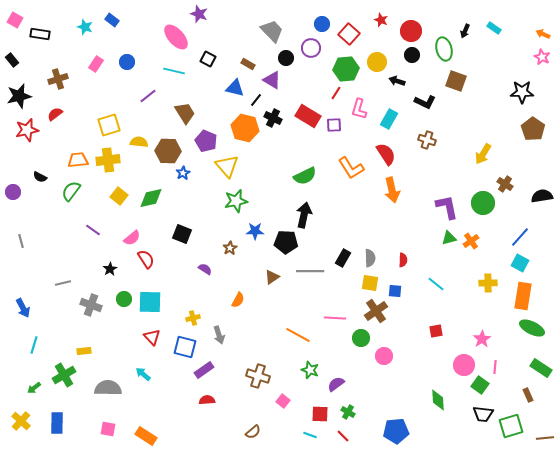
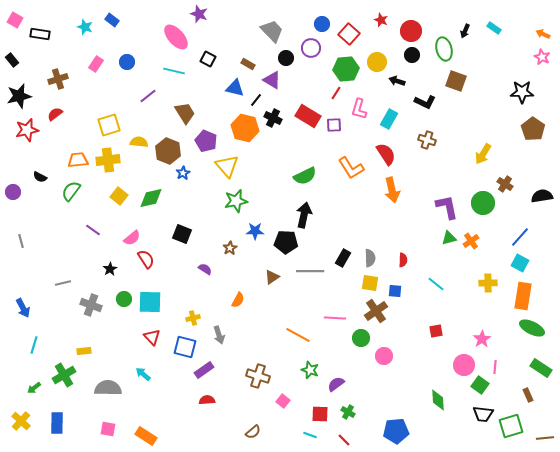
brown hexagon at (168, 151): rotated 20 degrees clockwise
red line at (343, 436): moved 1 px right, 4 px down
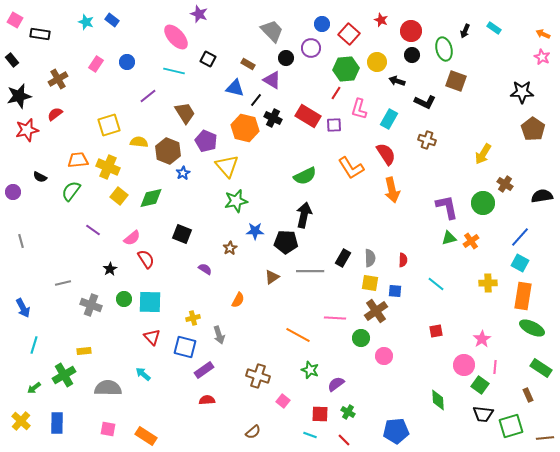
cyan star at (85, 27): moved 1 px right, 5 px up
brown cross at (58, 79): rotated 12 degrees counterclockwise
yellow cross at (108, 160): moved 7 px down; rotated 30 degrees clockwise
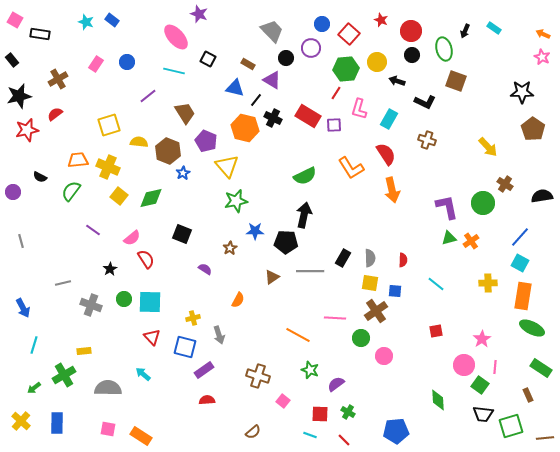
yellow arrow at (483, 154): moved 5 px right, 7 px up; rotated 75 degrees counterclockwise
orange rectangle at (146, 436): moved 5 px left
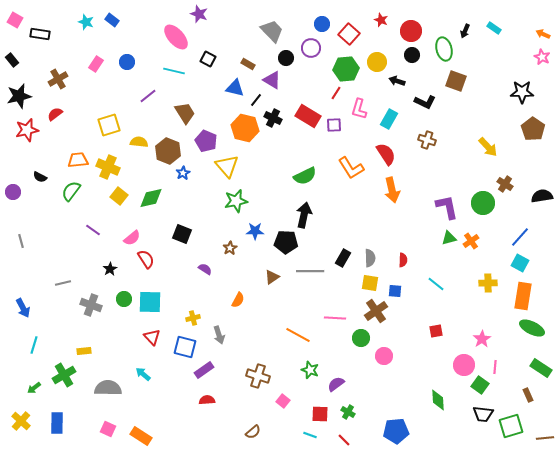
pink square at (108, 429): rotated 14 degrees clockwise
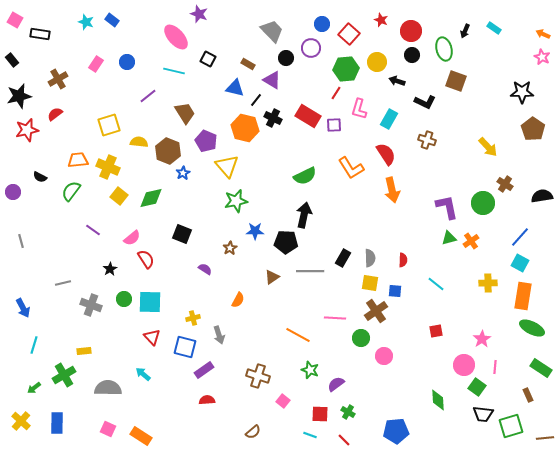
green square at (480, 385): moved 3 px left, 2 px down
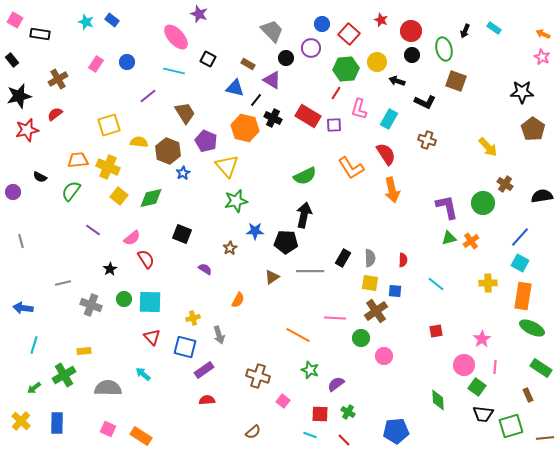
blue arrow at (23, 308): rotated 126 degrees clockwise
